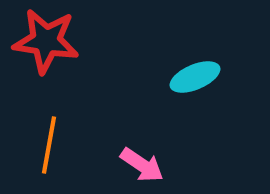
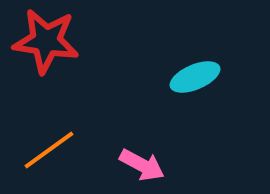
orange line: moved 5 px down; rotated 44 degrees clockwise
pink arrow: rotated 6 degrees counterclockwise
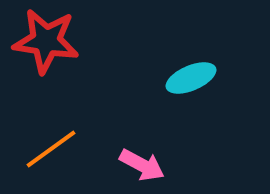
cyan ellipse: moved 4 px left, 1 px down
orange line: moved 2 px right, 1 px up
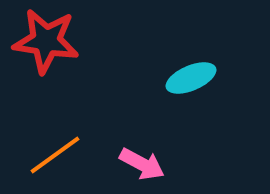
orange line: moved 4 px right, 6 px down
pink arrow: moved 1 px up
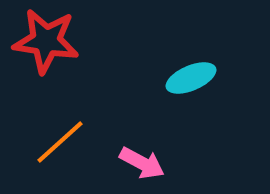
orange line: moved 5 px right, 13 px up; rotated 6 degrees counterclockwise
pink arrow: moved 1 px up
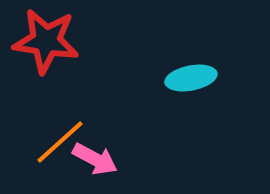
cyan ellipse: rotated 12 degrees clockwise
pink arrow: moved 47 px left, 4 px up
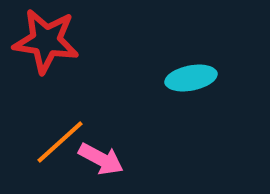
pink arrow: moved 6 px right
